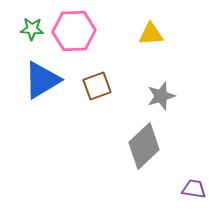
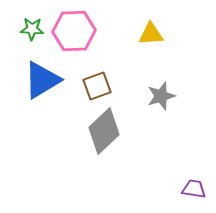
gray diamond: moved 40 px left, 15 px up
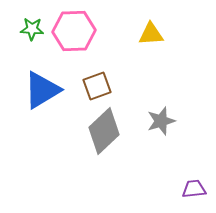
blue triangle: moved 10 px down
gray star: moved 25 px down
purple trapezoid: rotated 15 degrees counterclockwise
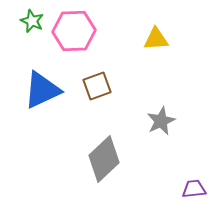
green star: moved 8 px up; rotated 20 degrees clockwise
yellow triangle: moved 5 px right, 5 px down
blue triangle: rotated 6 degrees clockwise
gray star: rotated 8 degrees counterclockwise
gray diamond: moved 28 px down
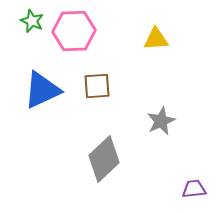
brown square: rotated 16 degrees clockwise
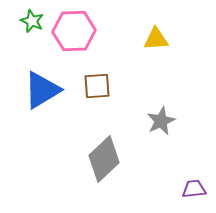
blue triangle: rotated 6 degrees counterclockwise
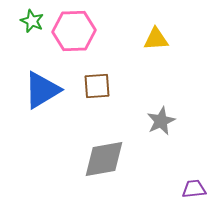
gray diamond: rotated 33 degrees clockwise
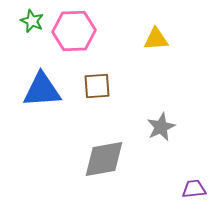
blue triangle: rotated 27 degrees clockwise
gray star: moved 6 px down
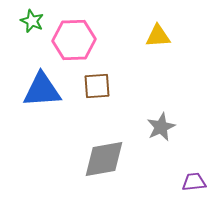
pink hexagon: moved 9 px down
yellow triangle: moved 2 px right, 3 px up
purple trapezoid: moved 7 px up
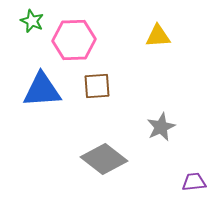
gray diamond: rotated 48 degrees clockwise
